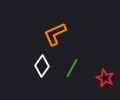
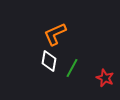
white diamond: moved 7 px right, 5 px up; rotated 25 degrees counterclockwise
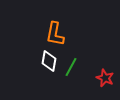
orange L-shape: rotated 55 degrees counterclockwise
green line: moved 1 px left, 1 px up
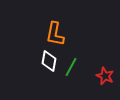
red star: moved 2 px up
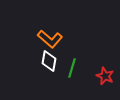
orange L-shape: moved 5 px left, 5 px down; rotated 60 degrees counterclockwise
green line: moved 1 px right, 1 px down; rotated 12 degrees counterclockwise
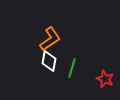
orange L-shape: rotated 75 degrees counterclockwise
red star: moved 3 px down
